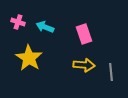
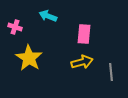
pink cross: moved 3 px left, 5 px down
cyan arrow: moved 3 px right, 11 px up
pink rectangle: rotated 24 degrees clockwise
yellow arrow: moved 2 px left, 3 px up; rotated 20 degrees counterclockwise
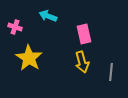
pink rectangle: rotated 18 degrees counterclockwise
yellow arrow: rotated 90 degrees clockwise
gray line: rotated 12 degrees clockwise
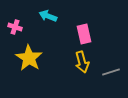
gray line: rotated 66 degrees clockwise
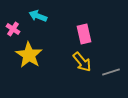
cyan arrow: moved 10 px left
pink cross: moved 2 px left, 2 px down; rotated 16 degrees clockwise
yellow star: moved 3 px up
yellow arrow: rotated 25 degrees counterclockwise
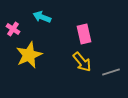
cyan arrow: moved 4 px right, 1 px down
yellow star: rotated 16 degrees clockwise
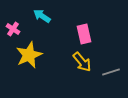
cyan arrow: moved 1 px up; rotated 12 degrees clockwise
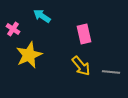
yellow arrow: moved 1 px left, 4 px down
gray line: rotated 24 degrees clockwise
